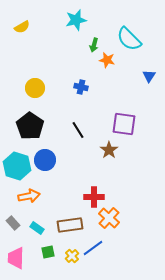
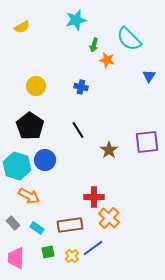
yellow circle: moved 1 px right, 2 px up
purple square: moved 23 px right, 18 px down; rotated 15 degrees counterclockwise
orange arrow: rotated 40 degrees clockwise
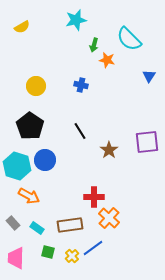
blue cross: moved 2 px up
black line: moved 2 px right, 1 px down
green square: rotated 24 degrees clockwise
